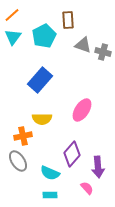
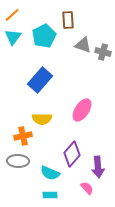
gray ellipse: rotated 55 degrees counterclockwise
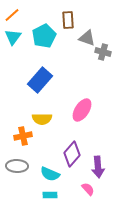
gray triangle: moved 4 px right, 7 px up
gray ellipse: moved 1 px left, 5 px down
cyan semicircle: moved 1 px down
pink semicircle: moved 1 px right, 1 px down
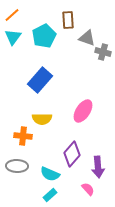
pink ellipse: moved 1 px right, 1 px down
orange cross: rotated 18 degrees clockwise
cyan rectangle: rotated 40 degrees counterclockwise
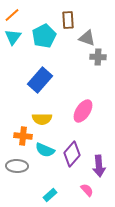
gray cross: moved 5 px left, 5 px down; rotated 14 degrees counterclockwise
purple arrow: moved 1 px right, 1 px up
cyan semicircle: moved 5 px left, 24 px up
pink semicircle: moved 1 px left, 1 px down
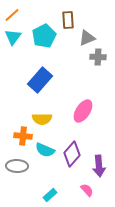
gray triangle: rotated 42 degrees counterclockwise
